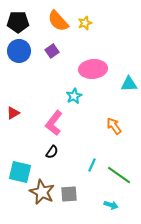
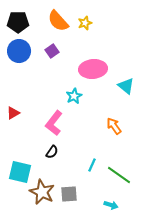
cyan triangle: moved 3 px left, 2 px down; rotated 42 degrees clockwise
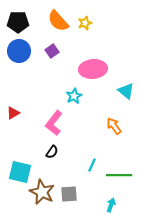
cyan triangle: moved 5 px down
green line: rotated 35 degrees counterclockwise
cyan arrow: rotated 88 degrees counterclockwise
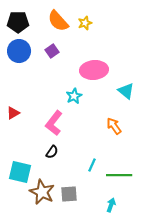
pink ellipse: moved 1 px right, 1 px down
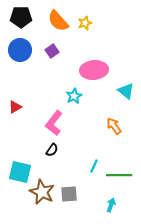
black pentagon: moved 3 px right, 5 px up
blue circle: moved 1 px right, 1 px up
red triangle: moved 2 px right, 6 px up
black semicircle: moved 2 px up
cyan line: moved 2 px right, 1 px down
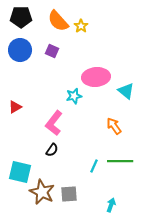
yellow star: moved 4 px left, 3 px down; rotated 16 degrees counterclockwise
purple square: rotated 32 degrees counterclockwise
pink ellipse: moved 2 px right, 7 px down
cyan star: rotated 14 degrees clockwise
green line: moved 1 px right, 14 px up
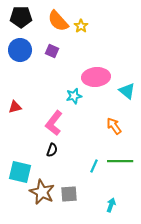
cyan triangle: moved 1 px right
red triangle: rotated 16 degrees clockwise
black semicircle: rotated 16 degrees counterclockwise
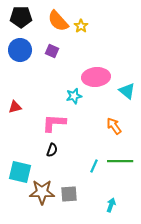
pink L-shape: rotated 55 degrees clockwise
brown star: rotated 25 degrees counterclockwise
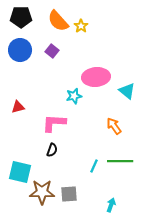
purple square: rotated 16 degrees clockwise
red triangle: moved 3 px right
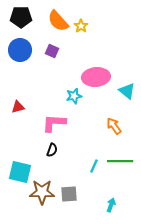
purple square: rotated 16 degrees counterclockwise
